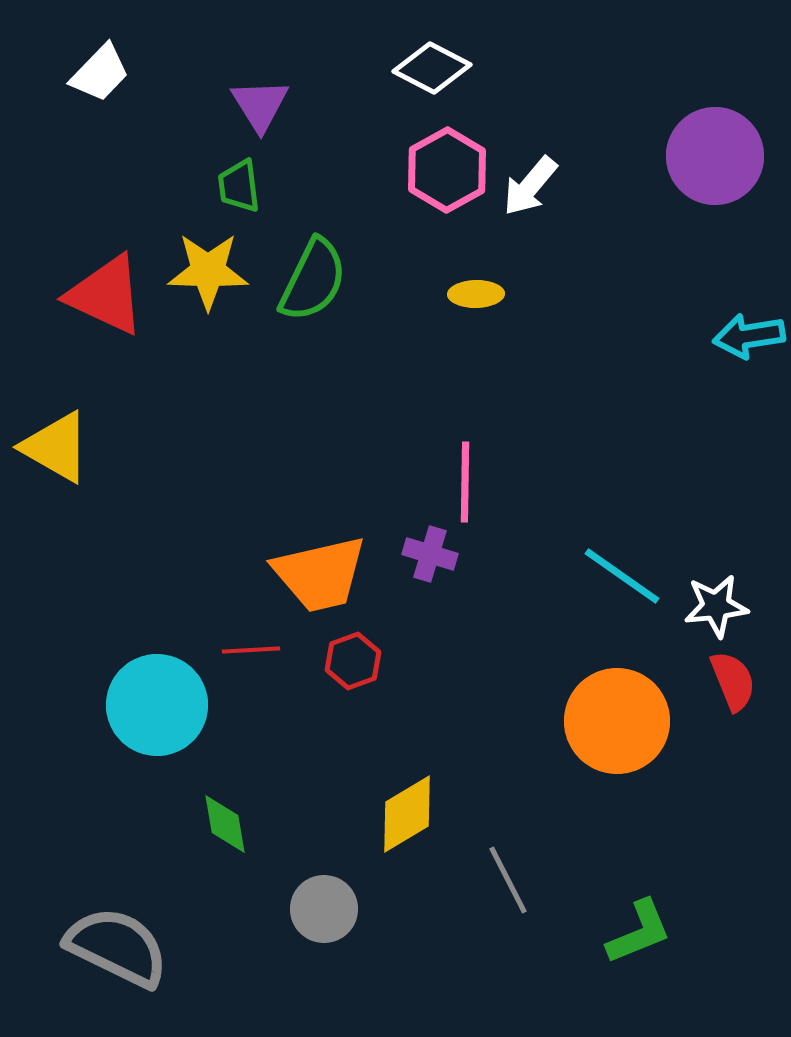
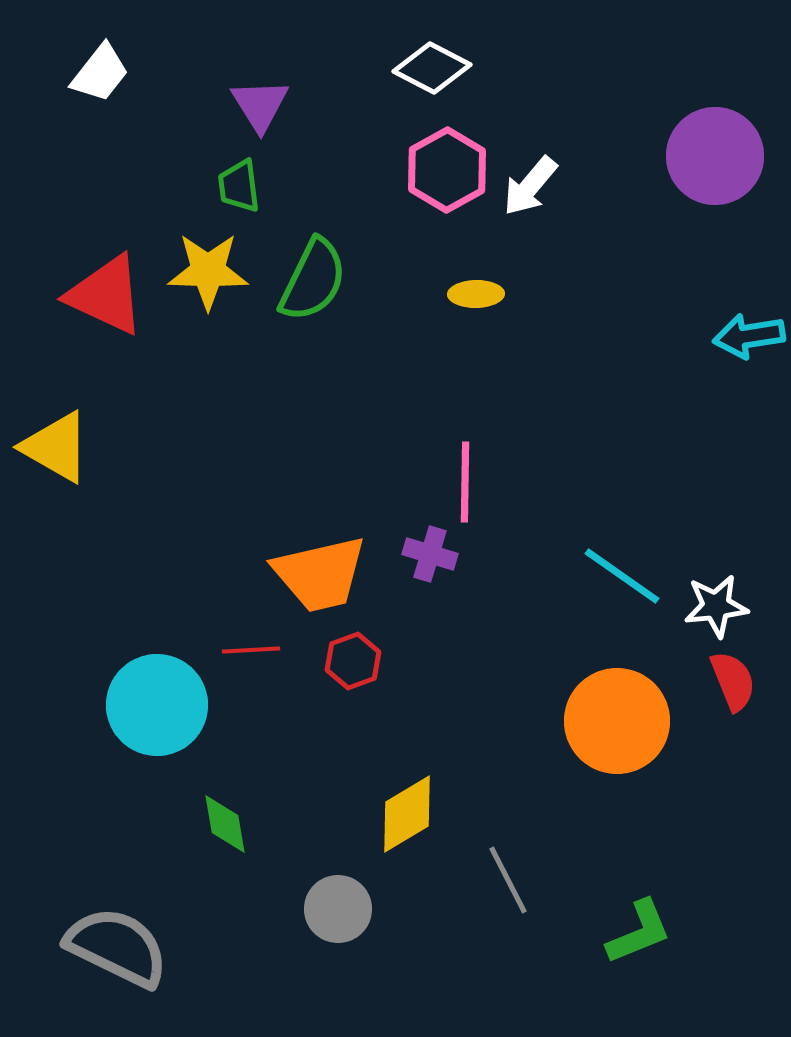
white trapezoid: rotated 6 degrees counterclockwise
gray circle: moved 14 px right
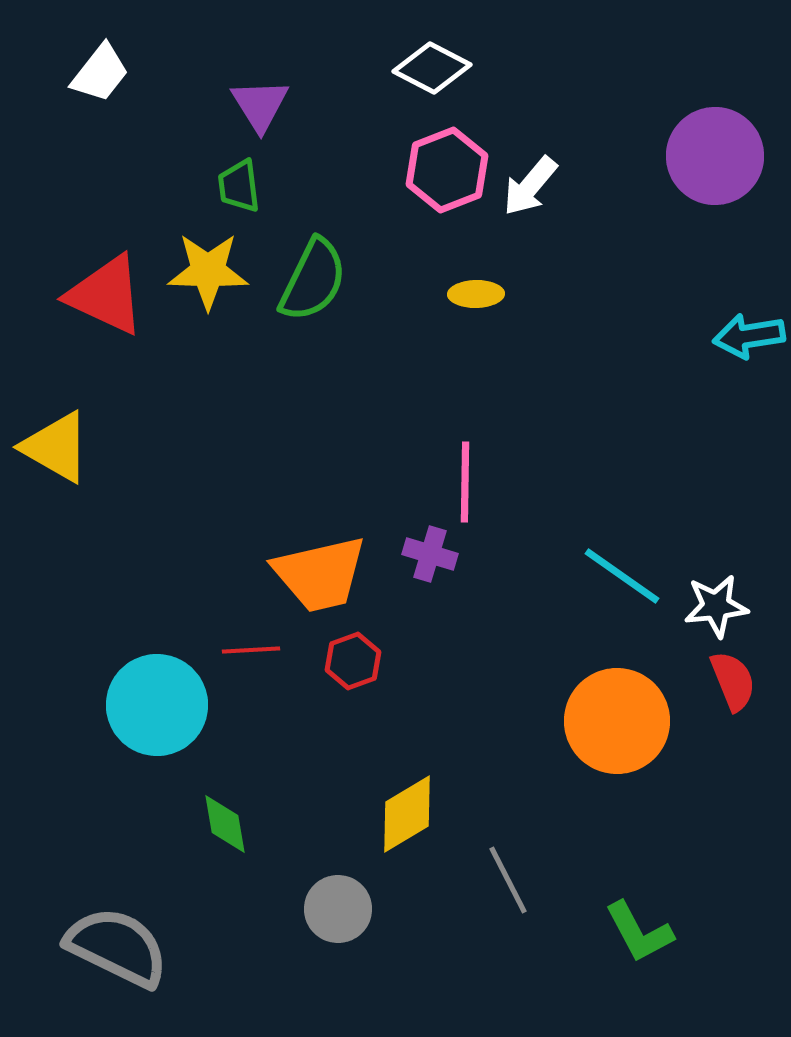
pink hexagon: rotated 8 degrees clockwise
green L-shape: rotated 84 degrees clockwise
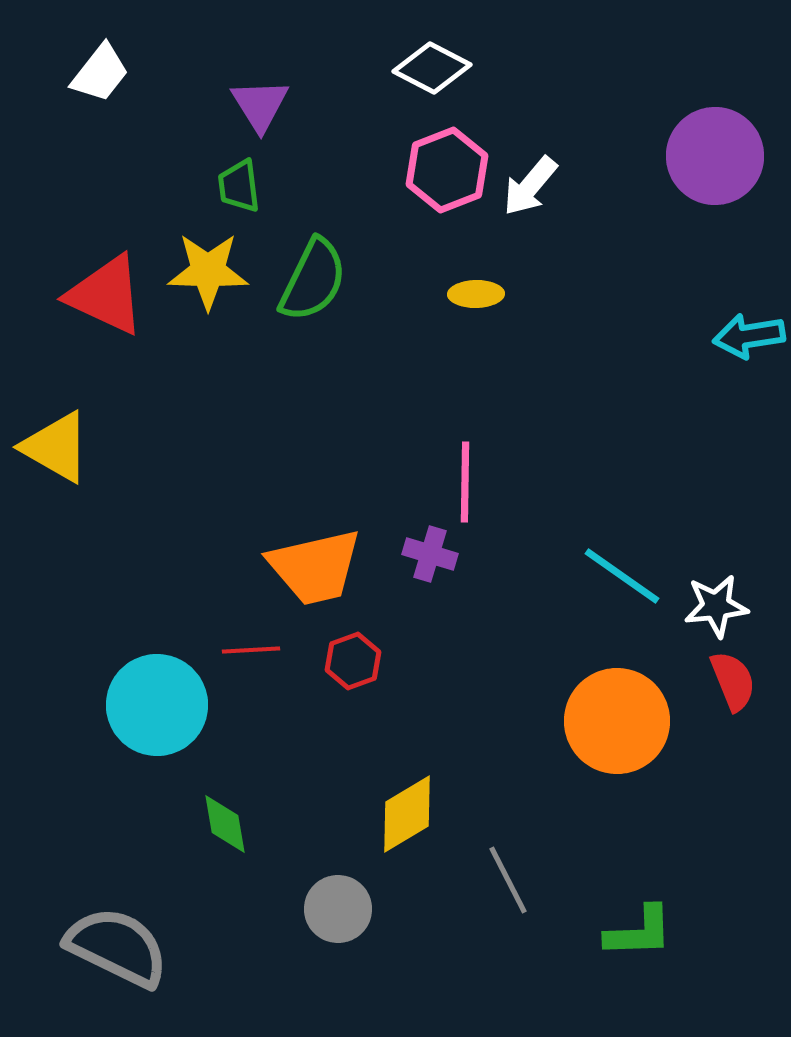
orange trapezoid: moved 5 px left, 7 px up
green L-shape: rotated 64 degrees counterclockwise
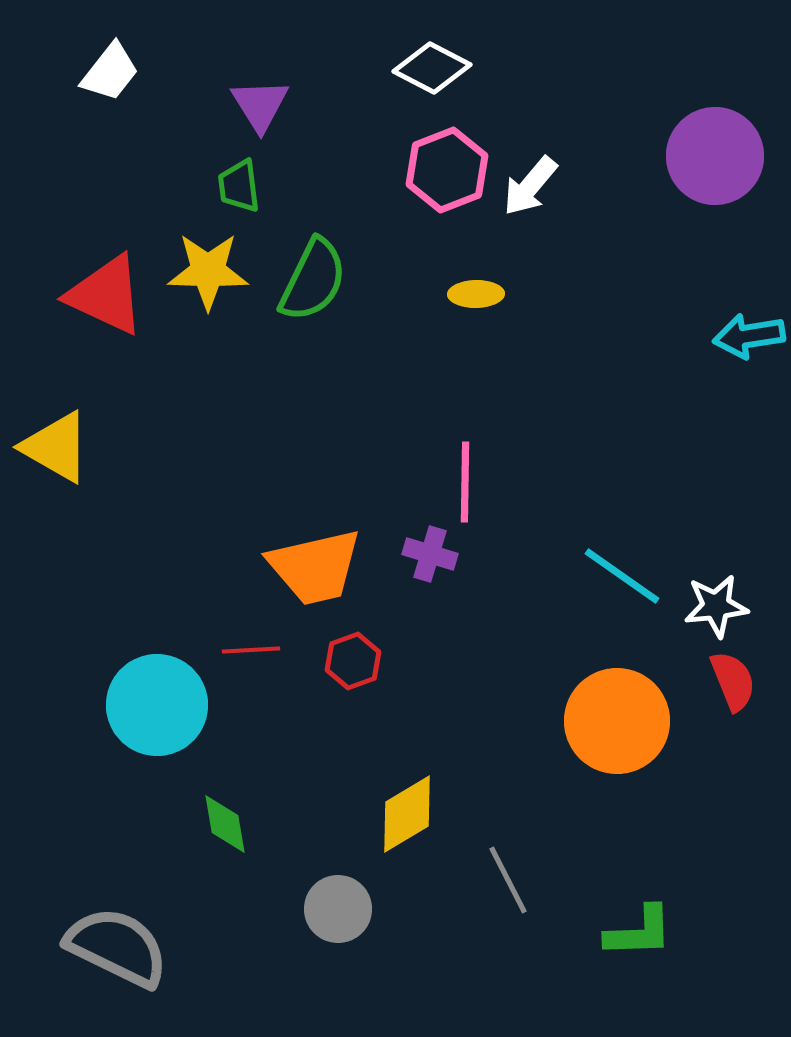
white trapezoid: moved 10 px right, 1 px up
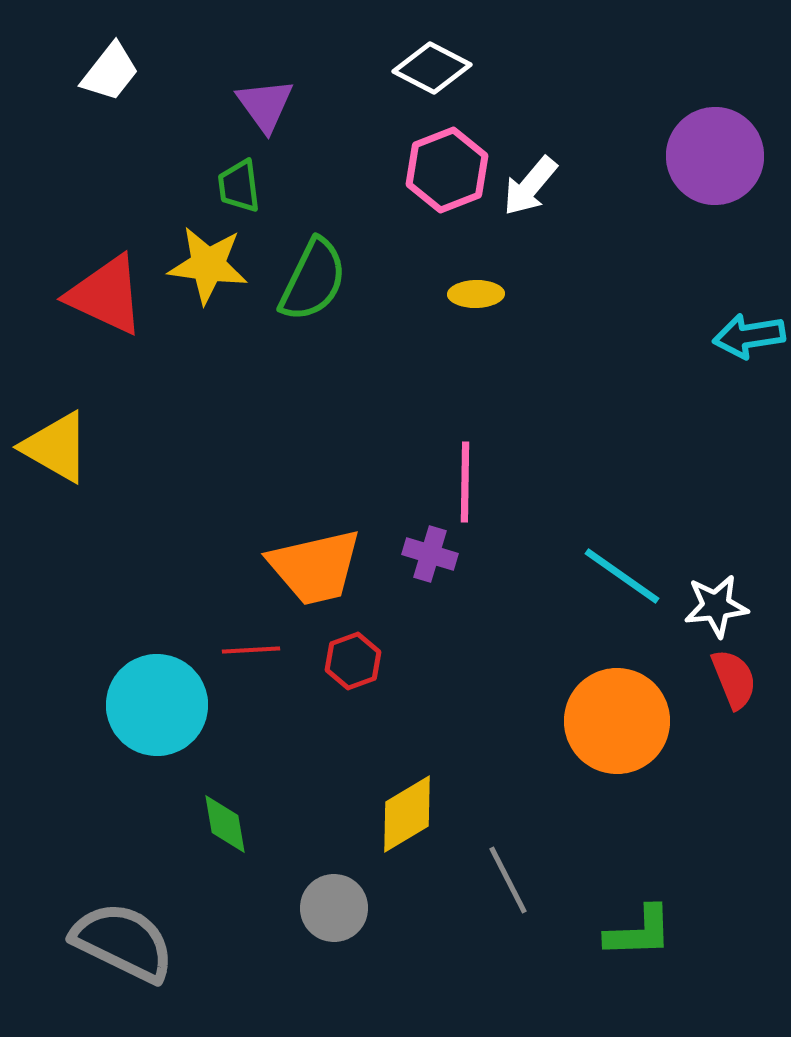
purple triangle: moved 5 px right; rotated 4 degrees counterclockwise
yellow star: moved 6 px up; rotated 6 degrees clockwise
red semicircle: moved 1 px right, 2 px up
gray circle: moved 4 px left, 1 px up
gray semicircle: moved 6 px right, 5 px up
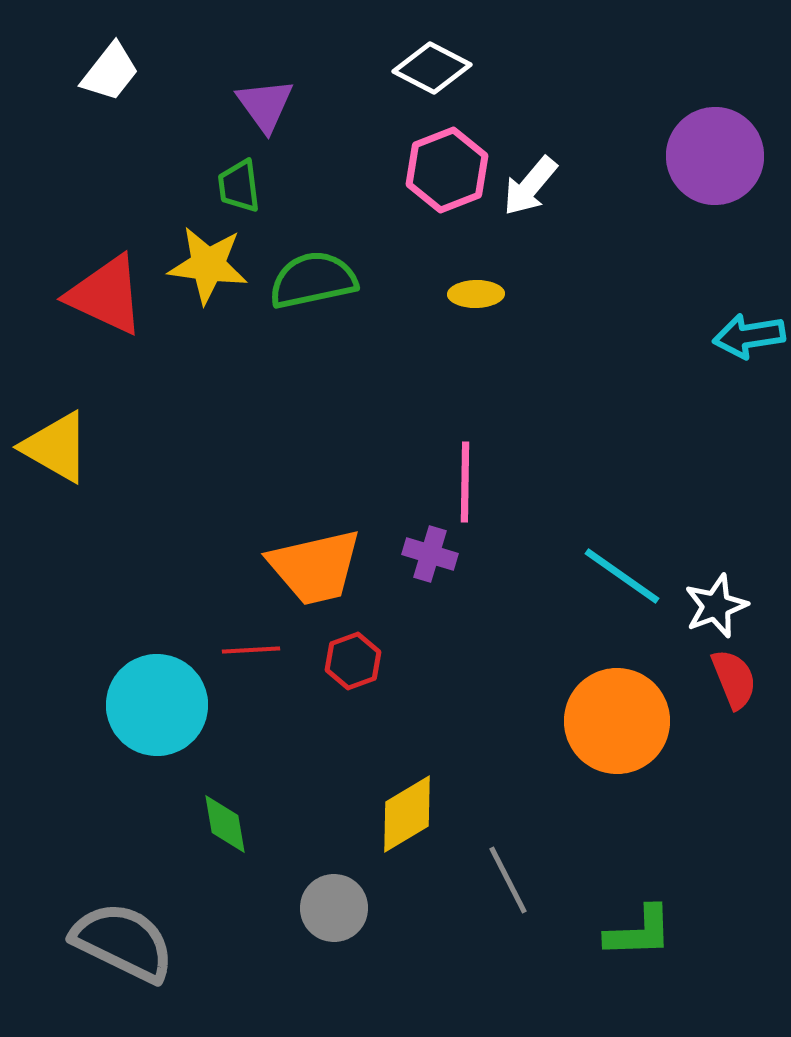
green semicircle: rotated 128 degrees counterclockwise
white star: rotated 14 degrees counterclockwise
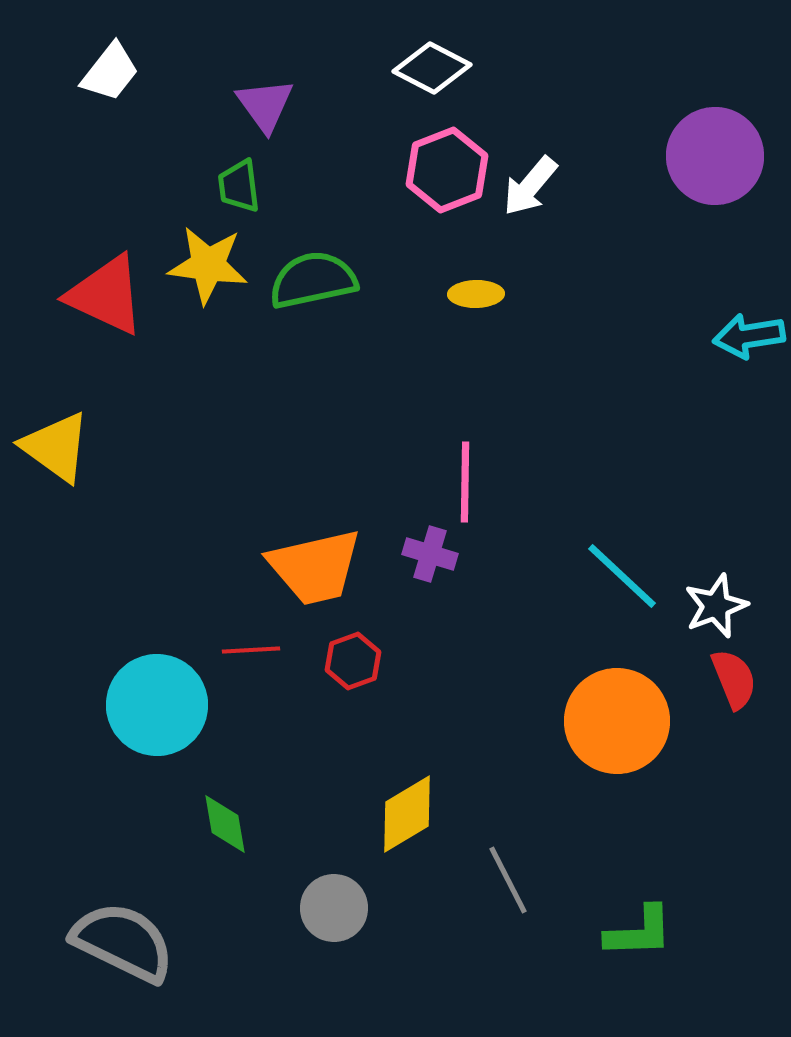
yellow triangle: rotated 6 degrees clockwise
cyan line: rotated 8 degrees clockwise
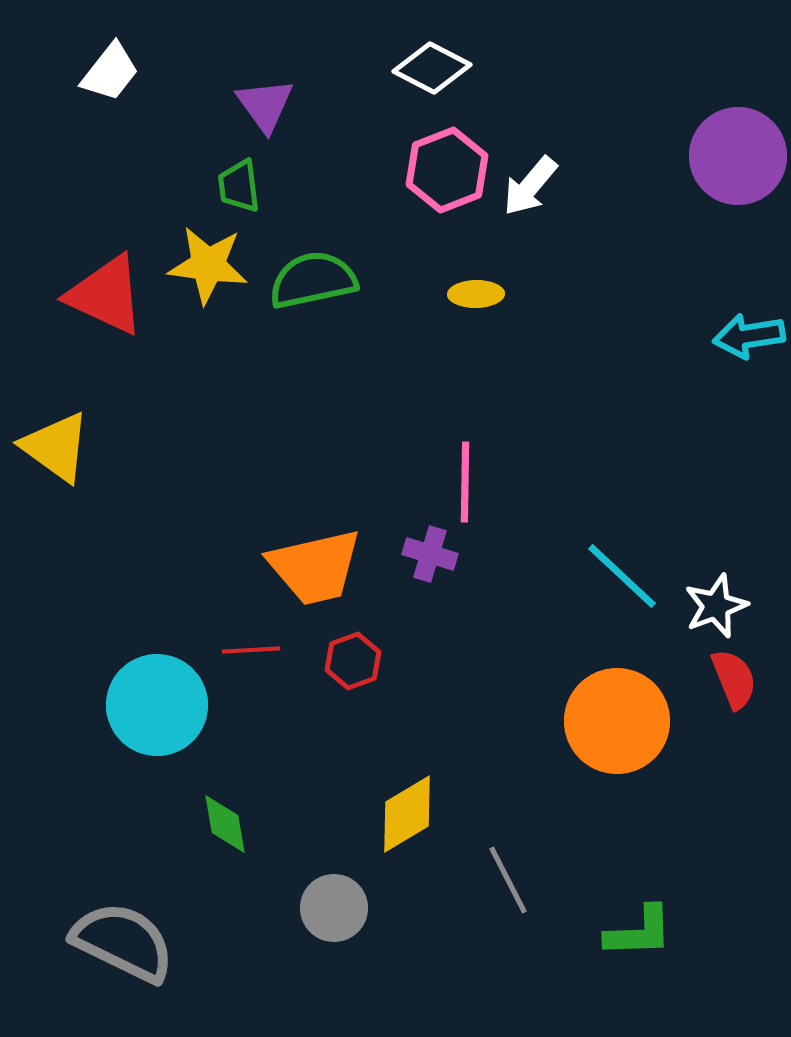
purple circle: moved 23 px right
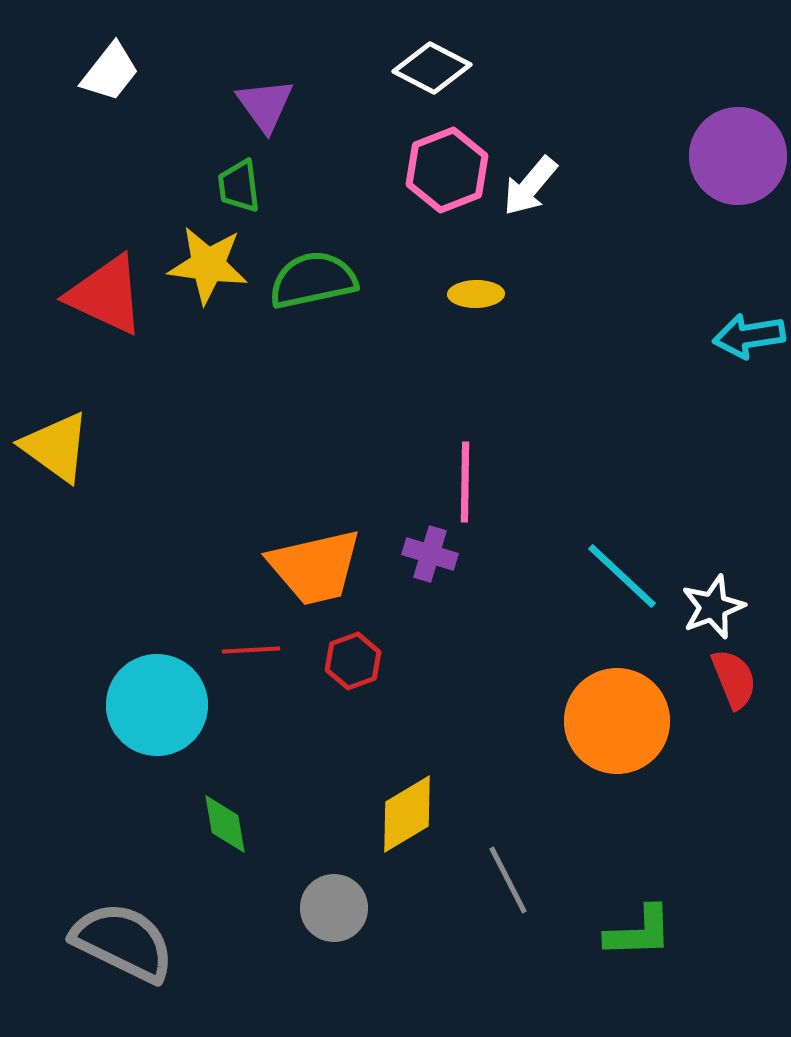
white star: moved 3 px left, 1 px down
